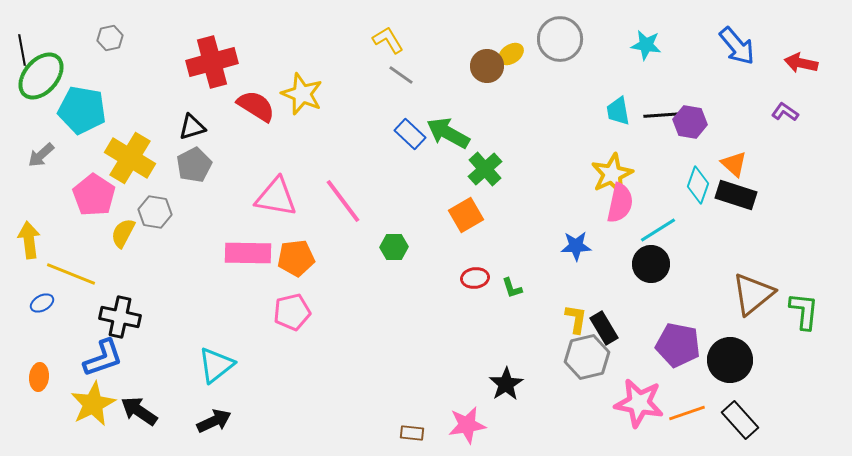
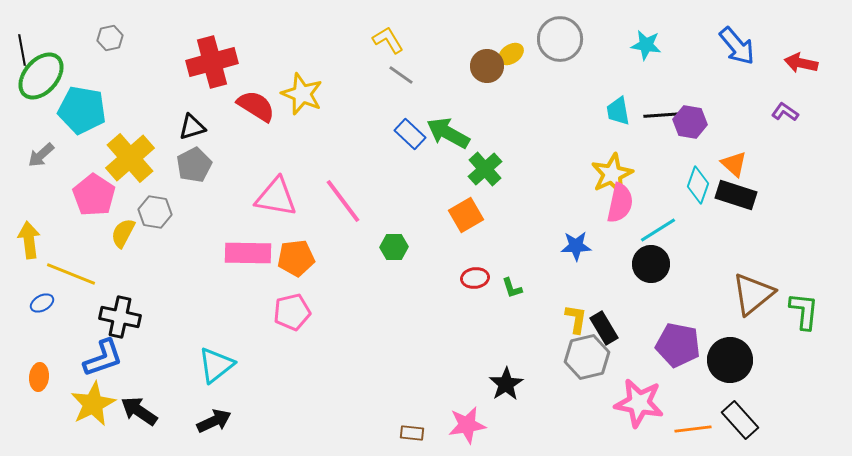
yellow cross at (130, 158): rotated 18 degrees clockwise
orange line at (687, 413): moved 6 px right, 16 px down; rotated 12 degrees clockwise
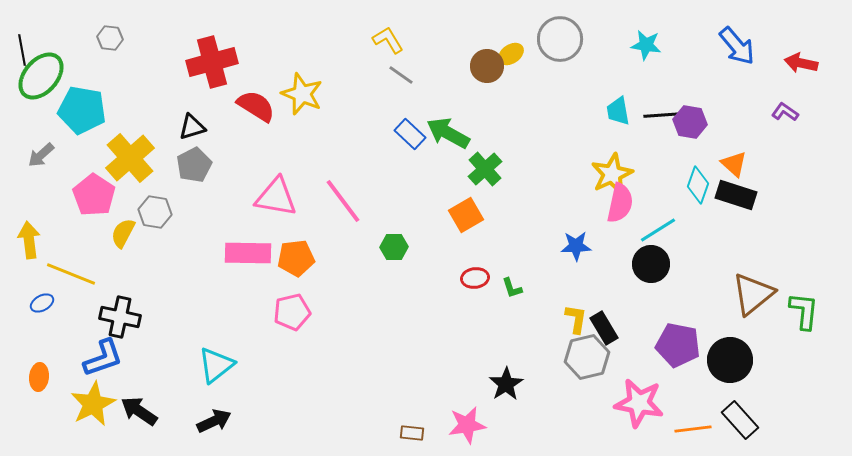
gray hexagon at (110, 38): rotated 20 degrees clockwise
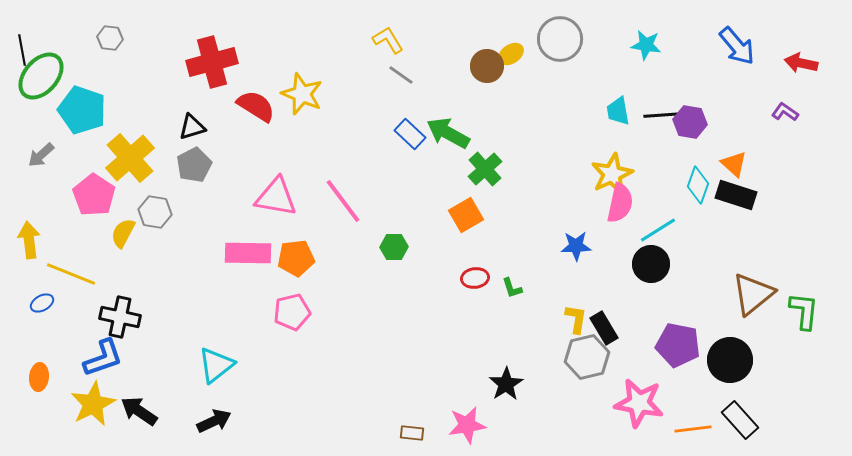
cyan pentagon at (82, 110): rotated 9 degrees clockwise
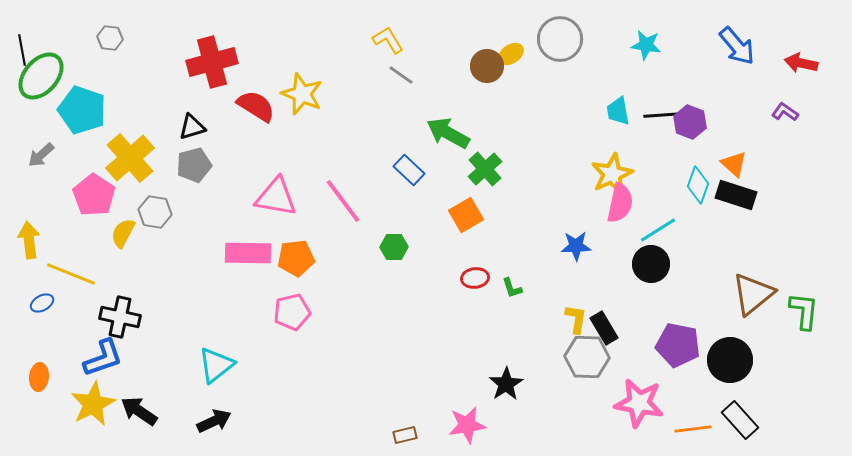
purple hexagon at (690, 122): rotated 12 degrees clockwise
blue rectangle at (410, 134): moved 1 px left, 36 px down
gray pentagon at (194, 165): rotated 12 degrees clockwise
gray hexagon at (587, 357): rotated 15 degrees clockwise
brown rectangle at (412, 433): moved 7 px left, 2 px down; rotated 20 degrees counterclockwise
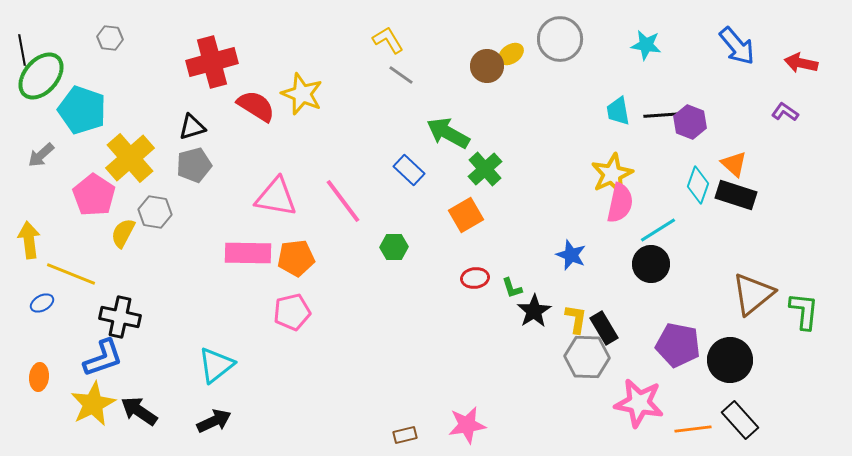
blue star at (576, 246): moved 5 px left, 9 px down; rotated 24 degrees clockwise
black star at (506, 384): moved 28 px right, 73 px up
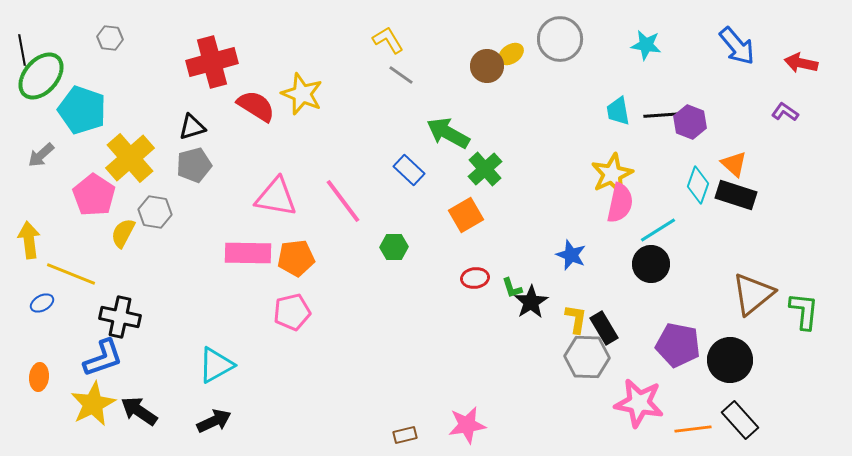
black star at (534, 311): moved 3 px left, 9 px up
cyan triangle at (216, 365): rotated 9 degrees clockwise
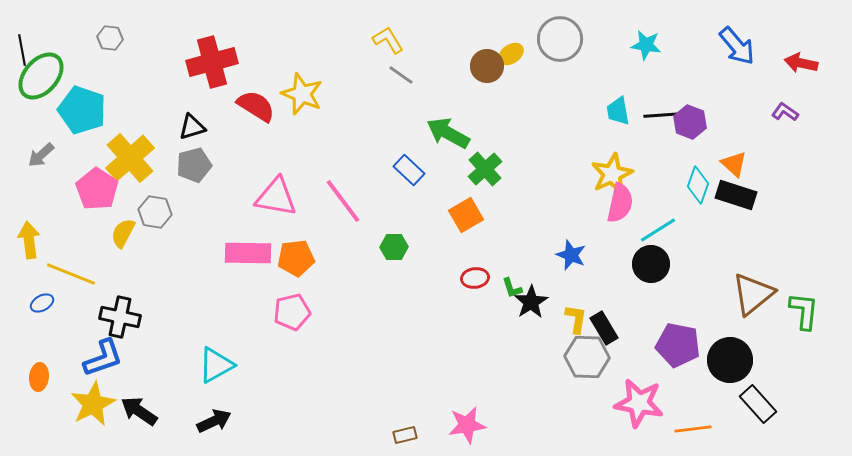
pink pentagon at (94, 195): moved 3 px right, 6 px up
black rectangle at (740, 420): moved 18 px right, 16 px up
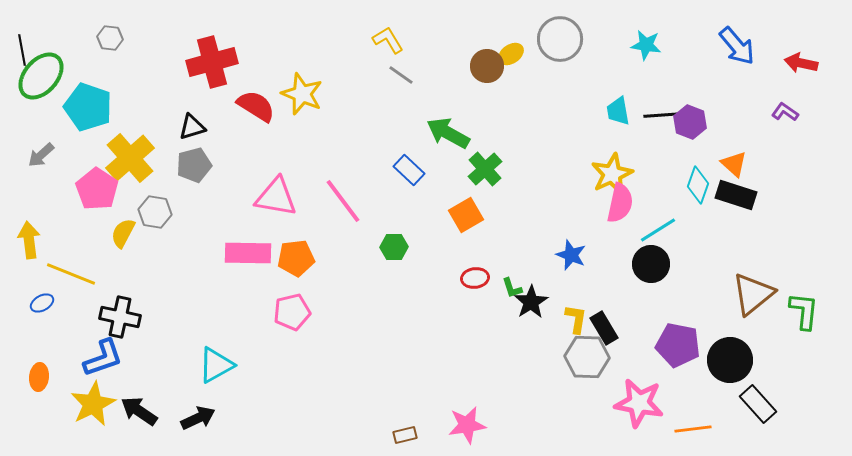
cyan pentagon at (82, 110): moved 6 px right, 3 px up
black arrow at (214, 421): moved 16 px left, 3 px up
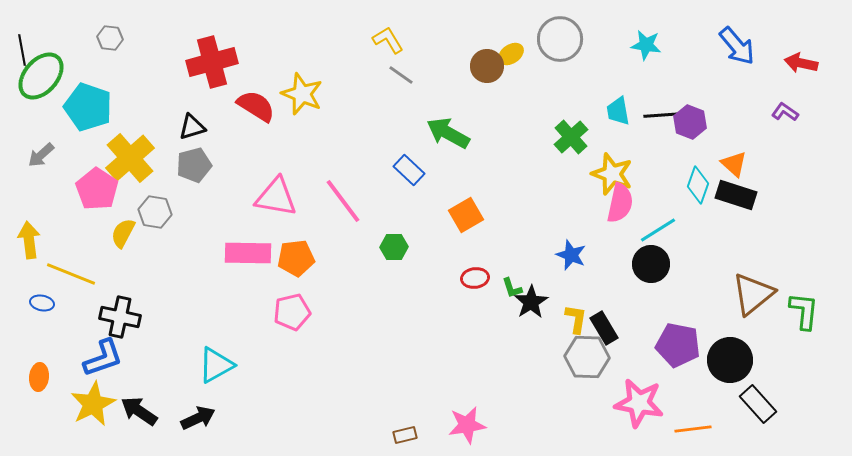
green cross at (485, 169): moved 86 px right, 32 px up
yellow star at (612, 174): rotated 27 degrees counterclockwise
blue ellipse at (42, 303): rotated 40 degrees clockwise
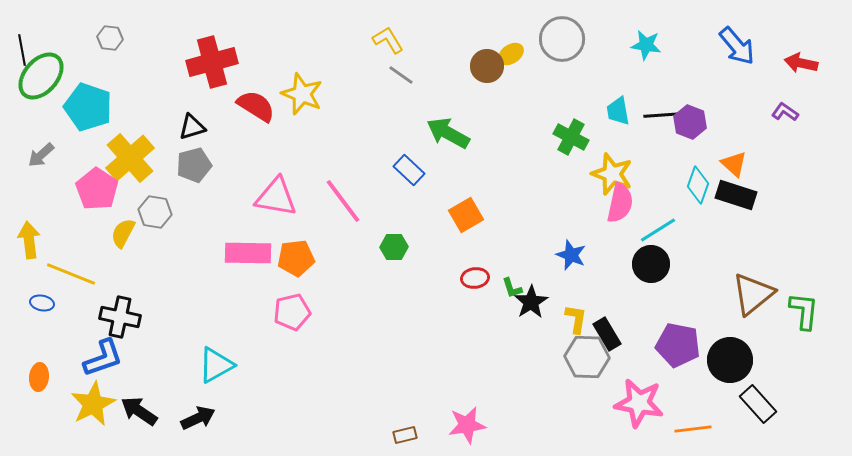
gray circle at (560, 39): moved 2 px right
green cross at (571, 137): rotated 20 degrees counterclockwise
black rectangle at (604, 328): moved 3 px right, 6 px down
